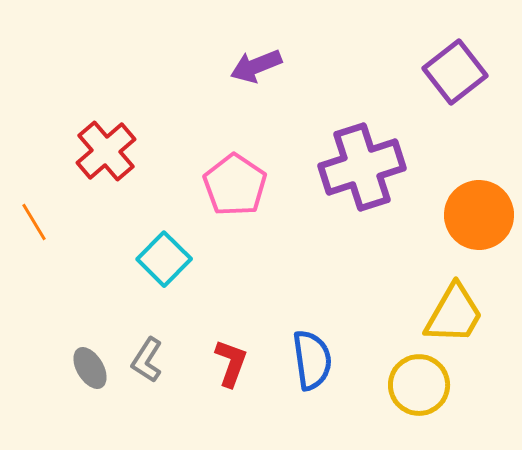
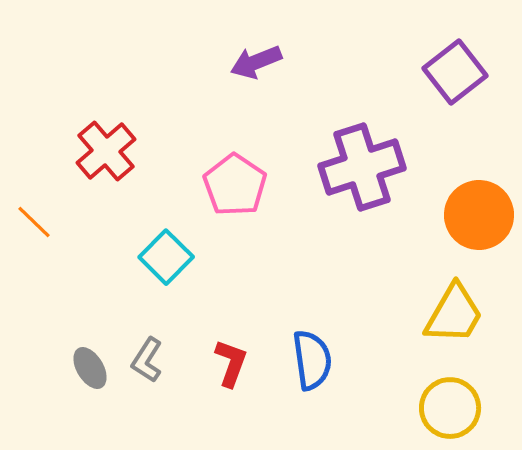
purple arrow: moved 4 px up
orange line: rotated 15 degrees counterclockwise
cyan square: moved 2 px right, 2 px up
yellow circle: moved 31 px right, 23 px down
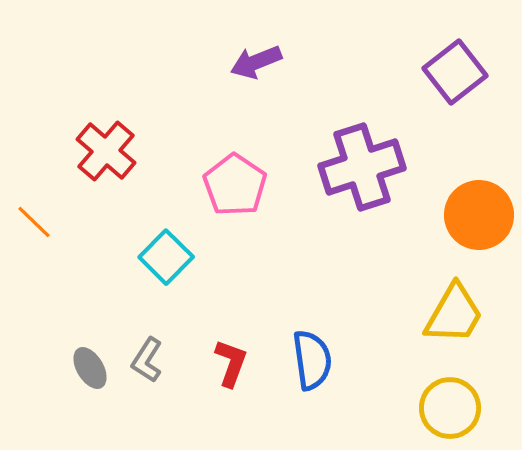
red cross: rotated 8 degrees counterclockwise
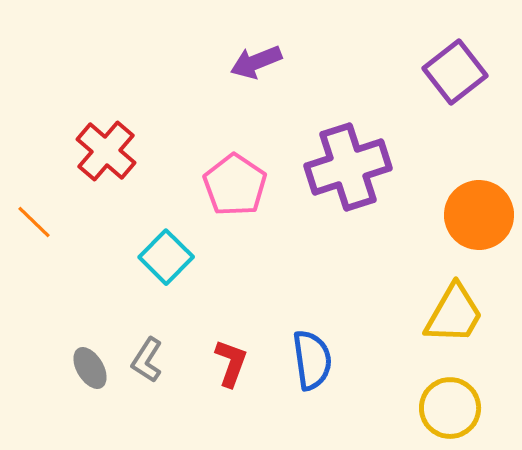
purple cross: moved 14 px left
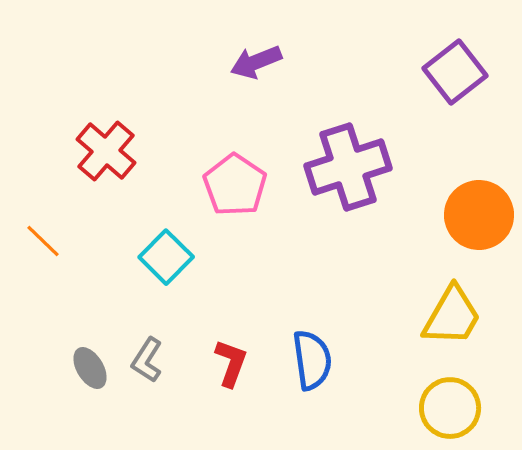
orange line: moved 9 px right, 19 px down
yellow trapezoid: moved 2 px left, 2 px down
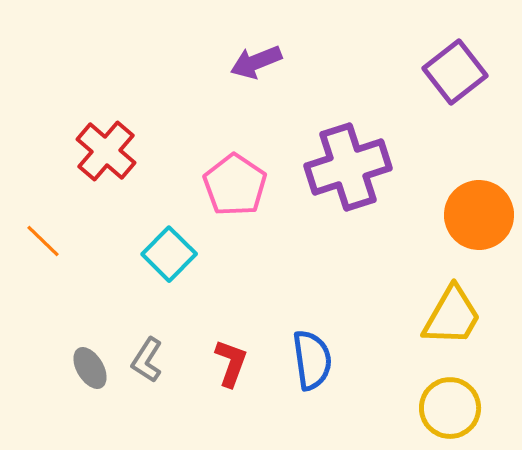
cyan square: moved 3 px right, 3 px up
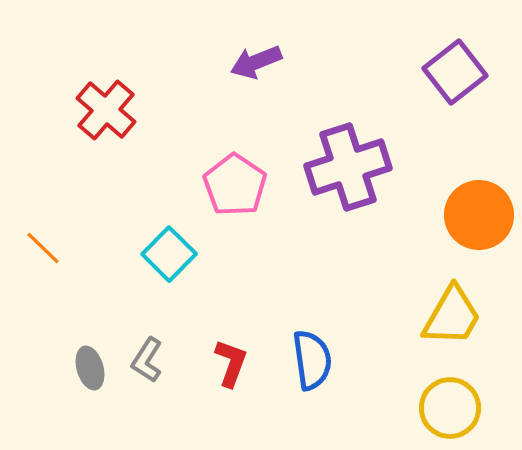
red cross: moved 41 px up
orange line: moved 7 px down
gray ellipse: rotated 15 degrees clockwise
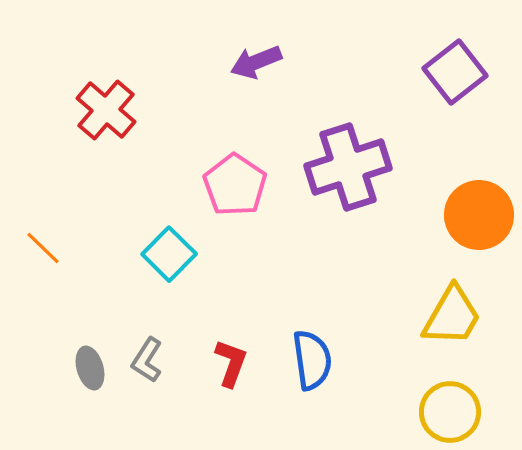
yellow circle: moved 4 px down
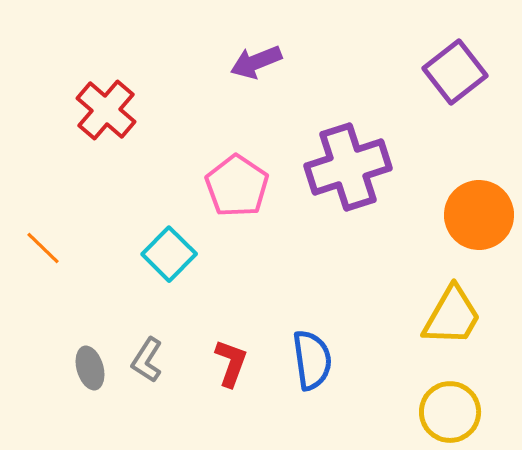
pink pentagon: moved 2 px right, 1 px down
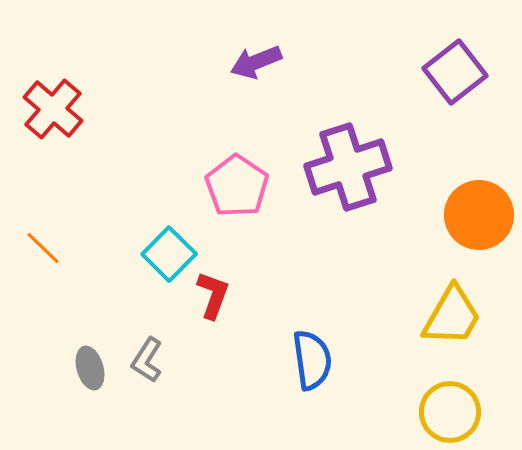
red cross: moved 53 px left, 1 px up
red L-shape: moved 18 px left, 68 px up
